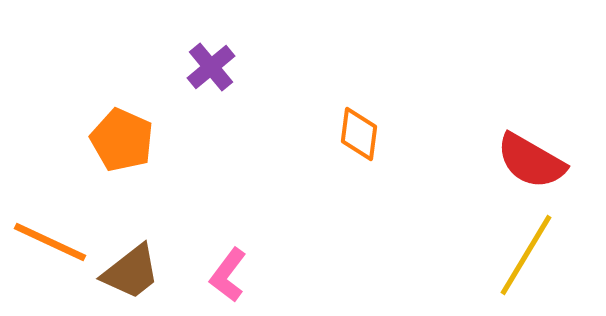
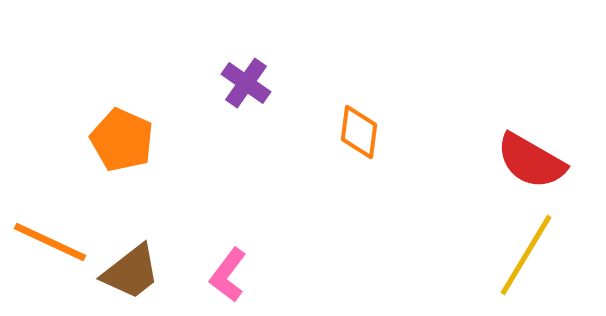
purple cross: moved 35 px right, 16 px down; rotated 15 degrees counterclockwise
orange diamond: moved 2 px up
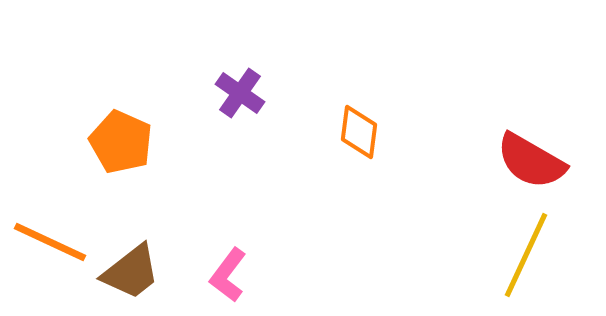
purple cross: moved 6 px left, 10 px down
orange pentagon: moved 1 px left, 2 px down
yellow line: rotated 6 degrees counterclockwise
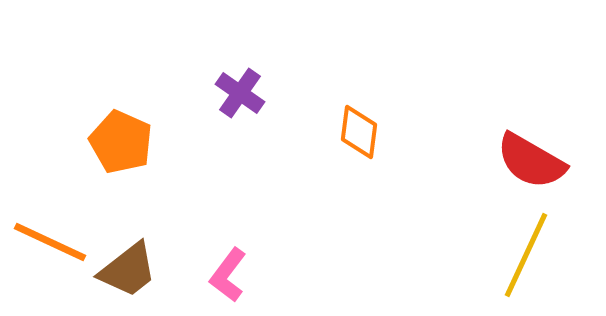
brown trapezoid: moved 3 px left, 2 px up
